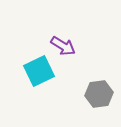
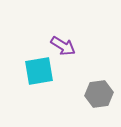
cyan square: rotated 16 degrees clockwise
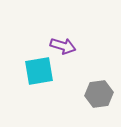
purple arrow: rotated 15 degrees counterclockwise
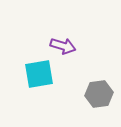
cyan square: moved 3 px down
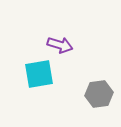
purple arrow: moved 3 px left, 1 px up
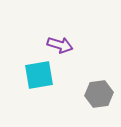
cyan square: moved 1 px down
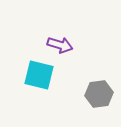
cyan square: rotated 24 degrees clockwise
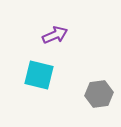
purple arrow: moved 5 px left, 10 px up; rotated 40 degrees counterclockwise
